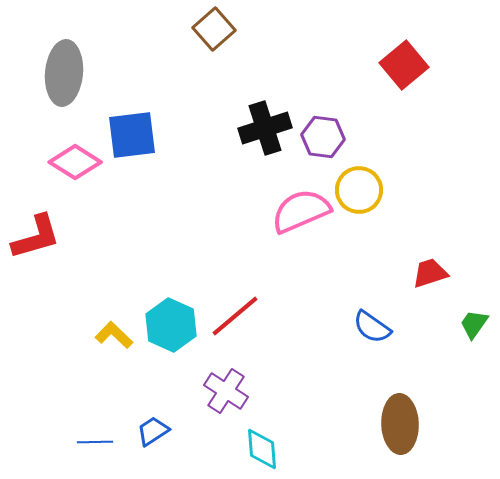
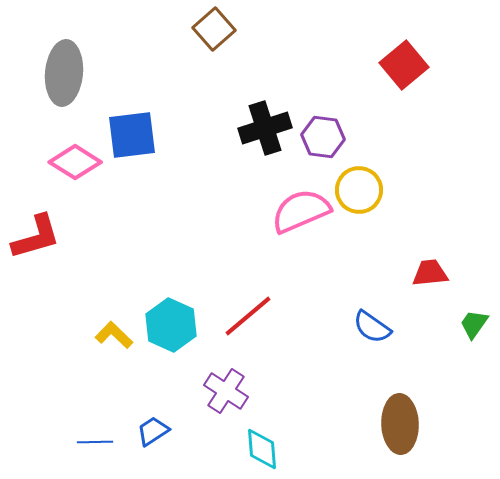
red trapezoid: rotated 12 degrees clockwise
red line: moved 13 px right
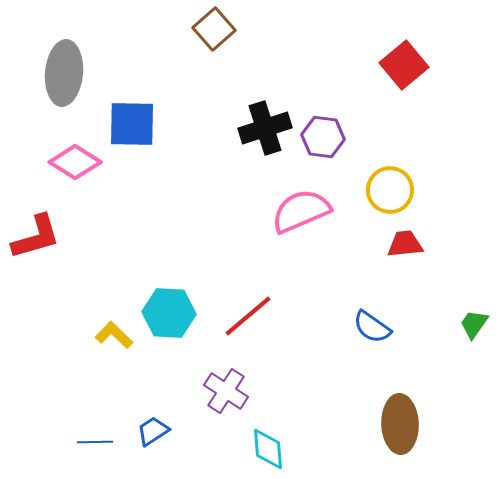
blue square: moved 11 px up; rotated 8 degrees clockwise
yellow circle: moved 31 px right
red trapezoid: moved 25 px left, 29 px up
cyan hexagon: moved 2 px left, 12 px up; rotated 21 degrees counterclockwise
cyan diamond: moved 6 px right
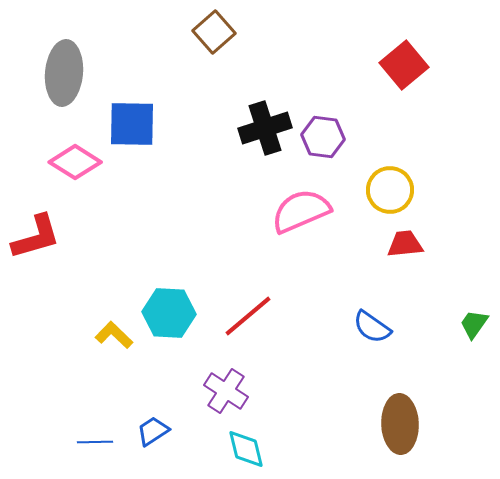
brown square: moved 3 px down
cyan diamond: moved 22 px left; rotated 9 degrees counterclockwise
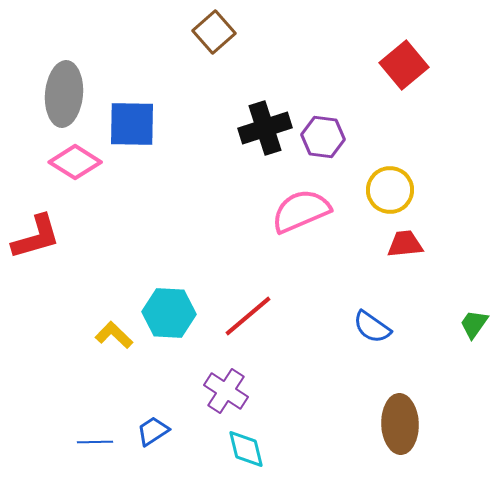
gray ellipse: moved 21 px down
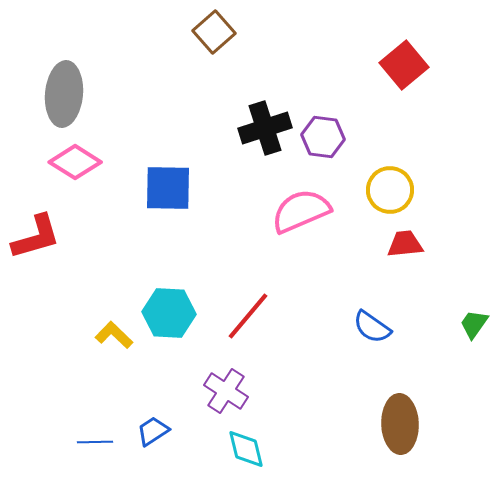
blue square: moved 36 px right, 64 px down
red line: rotated 10 degrees counterclockwise
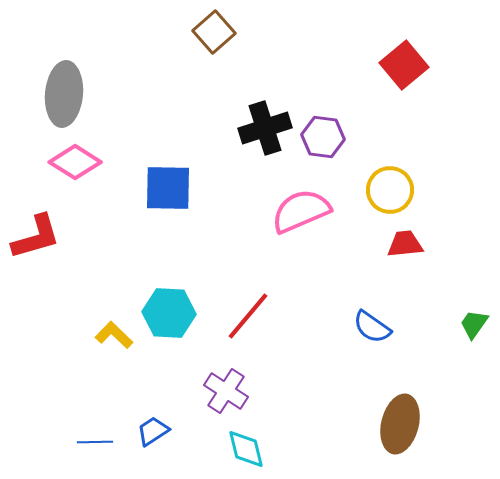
brown ellipse: rotated 16 degrees clockwise
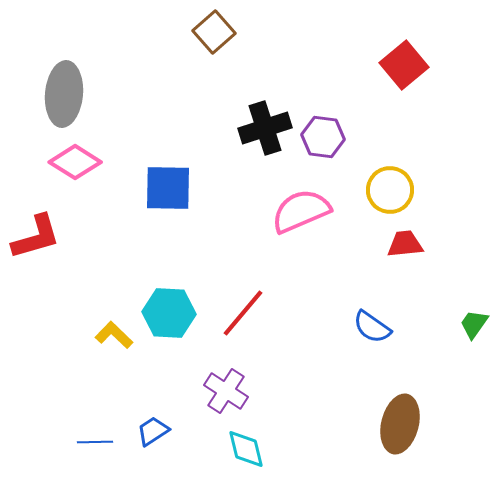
red line: moved 5 px left, 3 px up
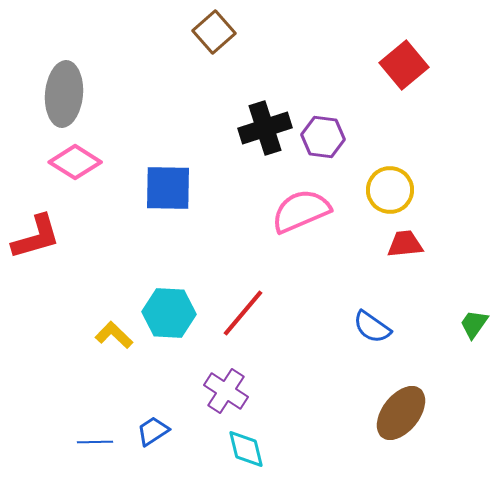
brown ellipse: moved 1 px right, 11 px up; rotated 24 degrees clockwise
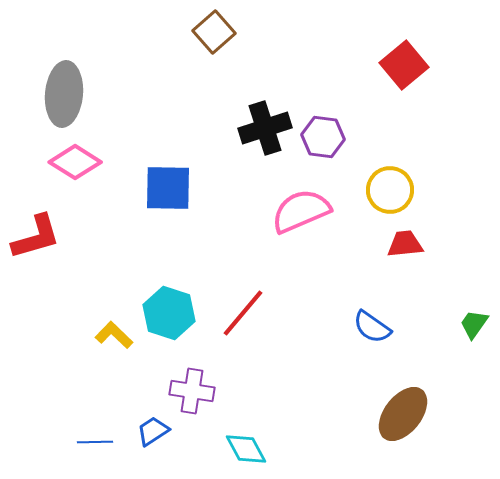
cyan hexagon: rotated 15 degrees clockwise
purple cross: moved 34 px left; rotated 24 degrees counterclockwise
brown ellipse: moved 2 px right, 1 px down
cyan diamond: rotated 15 degrees counterclockwise
